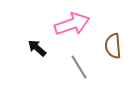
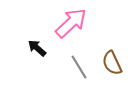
pink arrow: moved 1 px left, 1 px up; rotated 24 degrees counterclockwise
brown semicircle: moved 1 px left, 17 px down; rotated 20 degrees counterclockwise
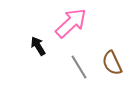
black arrow: moved 1 px right, 2 px up; rotated 18 degrees clockwise
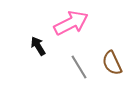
pink arrow: rotated 16 degrees clockwise
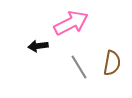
black arrow: rotated 66 degrees counterclockwise
brown semicircle: rotated 145 degrees counterclockwise
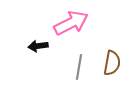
gray line: rotated 40 degrees clockwise
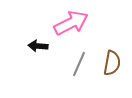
black arrow: rotated 12 degrees clockwise
gray line: moved 3 px up; rotated 15 degrees clockwise
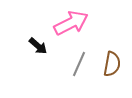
black arrow: rotated 144 degrees counterclockwise
brown semicircle: moved 1 px down
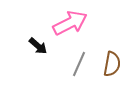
pink arrow: moved 1 px left
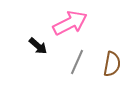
gray line: moved 2 px left, 2 px up
